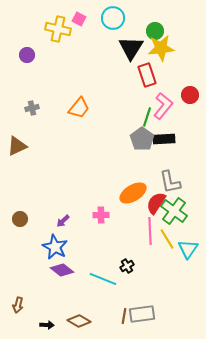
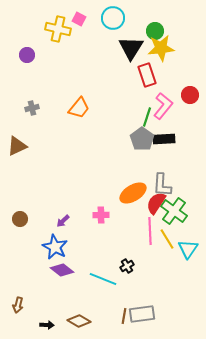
gray L-shape: moved 8 px left, 3 px down; rotated 15 degrees clockwise
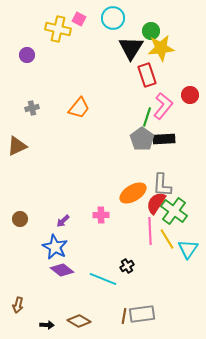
green circle: moved 4 px left
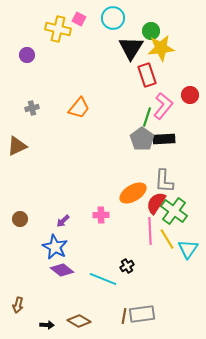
gray L-shape: moved 2 px right, 4 px up
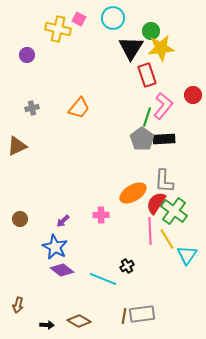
red circle: moved 3 px right
cyan triangle: moved 1 px left, 6 px down
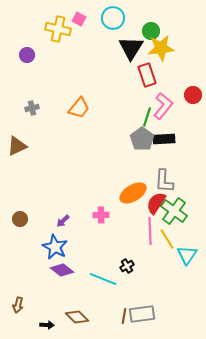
brown diamond: moved 2 px left, 4 px up; rotated 15 degrees clockwise
